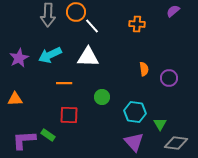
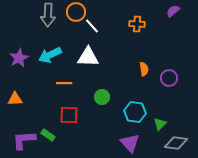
green triangle: rotated 16 degrees clockwise
purple triangle: moved 4 px left, 1 px down
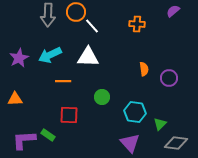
orange line: moved 1 px left, 2 px up
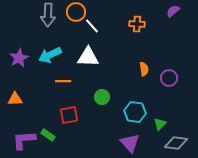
red square: rotated 12 degrees counterclockwise
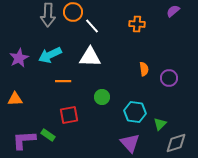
orange circle: moved 3 px left
white triangle: moved 2 px right
gray diamond: rotated 25 degrees counterclockwise
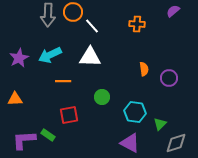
purple triangle: rotated 20 degrees counterclockwise
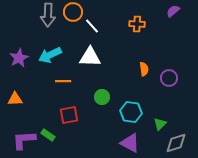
cyan hexagon: moved 4 px left
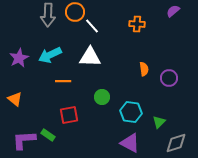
orange circle: moved 2 px right
orange triangle: rotated 42 degrees clockwise
green triangle: moved 1 px left, 2 px up
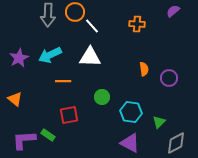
gray diamond: rotated 10 degrees counterclockwise
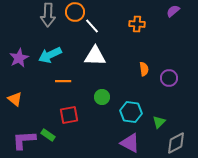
white triangle: moved 5 px right, 1 px up
